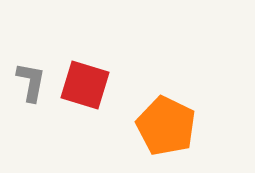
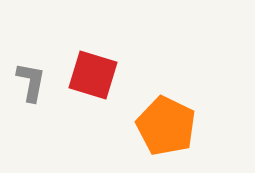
red square: moved 8 px right, 10 px up
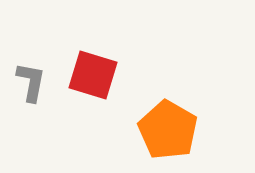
orange pentagon: moved 2 px right, 4 px down; rotated 4 degrees clockwise
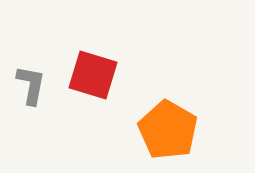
gray L-shape: moved 3 px down
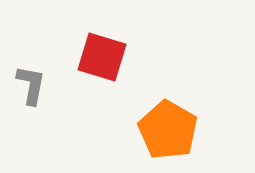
red square: moved 9 px right, 18 px up
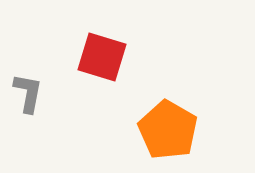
gray L-shape: moved 3 px left, 8 px down
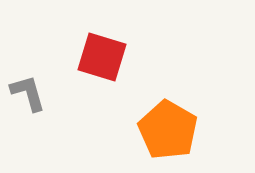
gray L-shape: rotated 27 degrees counterclockwise
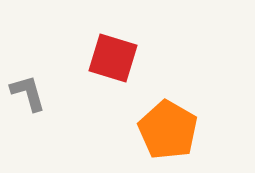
red square: moved 11 px right, 1 px down
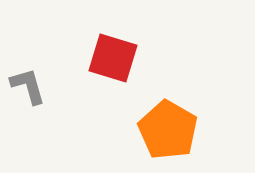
gray L-shape: moved 7 px up
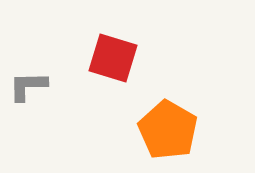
gray L-shape: rotated 75 degrees counterclockwise
